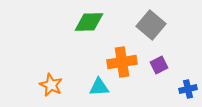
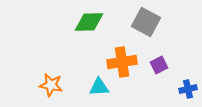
gray square: moved 5 px left, 3 px up; rotated 12 degrees counterclockwise
orange star: rotated 15 degrees counterclockwise
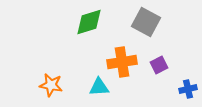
green diamond: rotated 16 degrees counterclockwise
